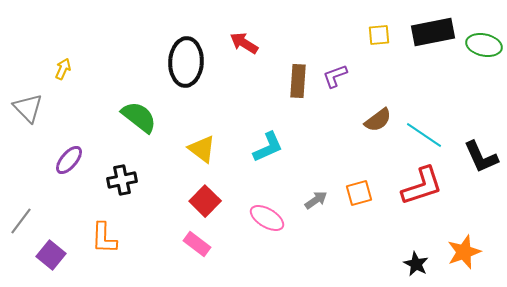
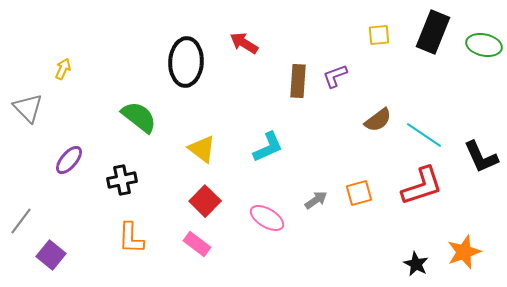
black rectangle: rotated 57 degrees counterclockwise
orange L-shape: moved 27 px right
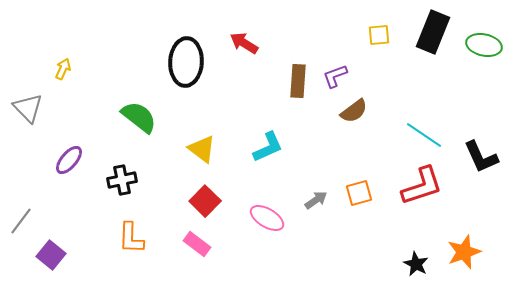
brown semicircle: moved 24 px left, 9 px up
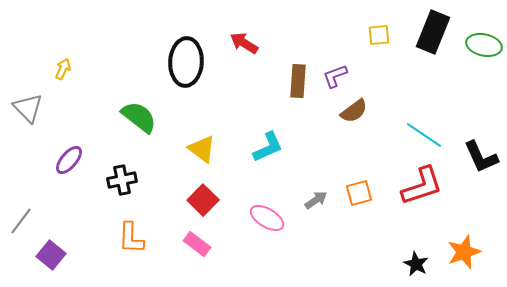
red square: moved 2 px left, 1 px up
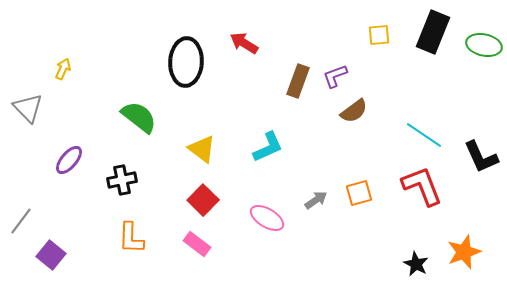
brown rectangle: rotated 16 degrees clockwise
red L-shape: rotated 93 degrees counterclockwise
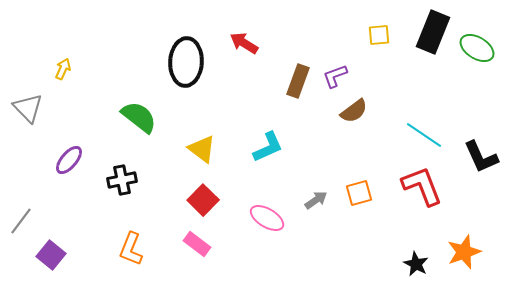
green ellipse: moved 7 px left, 3 px down; rotated 20 degrees clockwise
orange L-shape: moved 11 px down; rotated 20 degrees clockwise
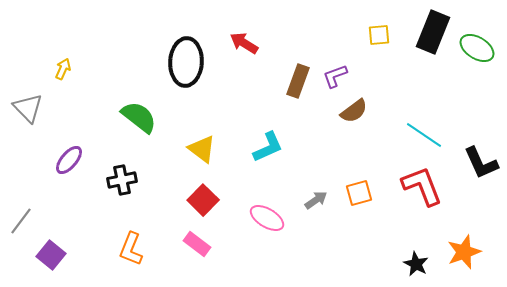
black L-shape: moved 6 px down
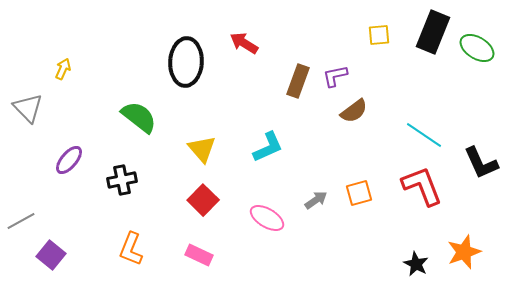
purple L-shape: rotated 8 degrees clockwise
yellow triangle: rotated 12 degrees clockwise
gray line: rotated 24 degrees clockwise
pink rectangle: moved 2 px right, 11 px down; rotated 12 degrees counterclockwise
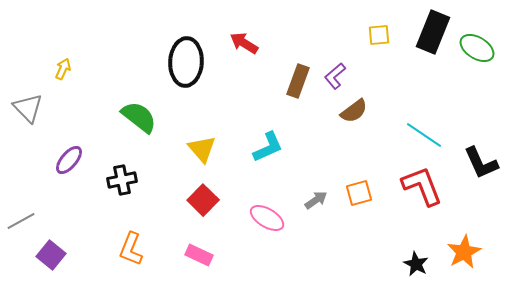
purple L-shape: rotated 28 degrees counterclockwise
orange star: rotated 8 degrees counterclockwise
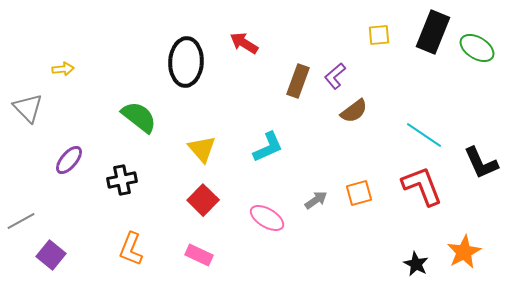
yellow arrow: rotated 60 degrees clockwise
